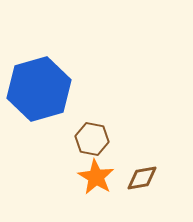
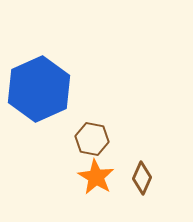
blue hexagon: rotated 8 degrees counterclockwise
brown diamond: rotated 56 degrees counterclockwise
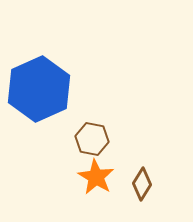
brown diamond: moved 6 px down; rotated 8 degrees clockwise
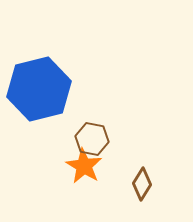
blue hexagon: rotated 10 degrees clockwise
orange star: moved 12 px left, 11 px up
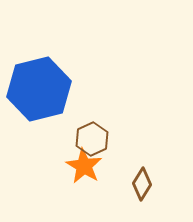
brown hexagon: rotated 24 degrees clockwise
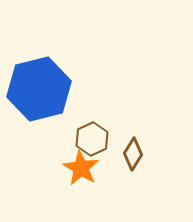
orange star: moved 3 px left, 2 px down
brown diamond: moved 9 px left, 30 px up
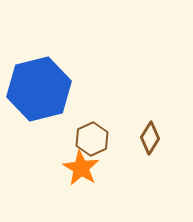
brown diamond: moved 17 px right, 16 px up
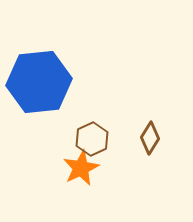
blue hexagon: moved 7 px up; rotated 8 degrees clockwise
orange star: rotated 15 degrees clockwise
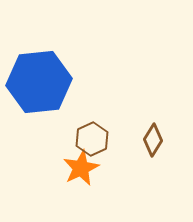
brown diamond: moved 3 px right, 2 px down
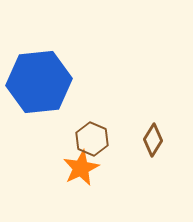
brown hexagon: rotated 12 degrees counterclockwise
